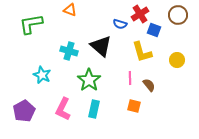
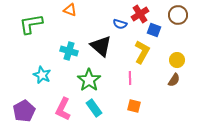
yellow L-shape: rotated 135 degrees counterclockwise
brown semicircle: moved 25 px right, 5 px up; rotated 72 degrees clockwise
cyan rectangle: moved 1 px up; rotated 48 degrees counterclockwise
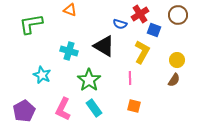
black triangle: moved 3 px right; rotated 10 degrees counterclockwise
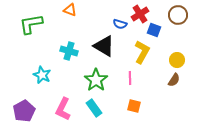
green star: moved 7 px right
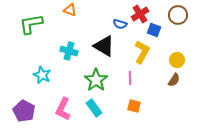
purple pentagon: rotated 15 degrees counterclockwise
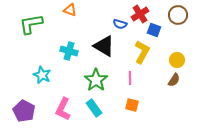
orange square: moved 2 px left, 1 px up
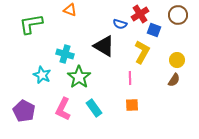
cyan cross: moved 4 px left, 3 px down
green star: moved 17 px left, 3 px up
orange square: rotated 16 degrees counterclockwise
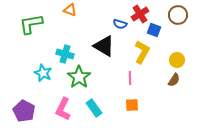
cyan star: moved 1 px right, 2 px up
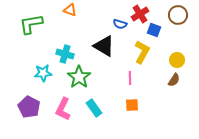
cyan star: rotated 30 degrees counterclockwise
purple pentagon: moved 5 px right, 4 px up
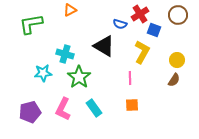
orange triangle: rotated 48 degrees counterclockwise
purple pentagon: moved 1 px right, 5 px down; rotated 30 degrees clockwise
